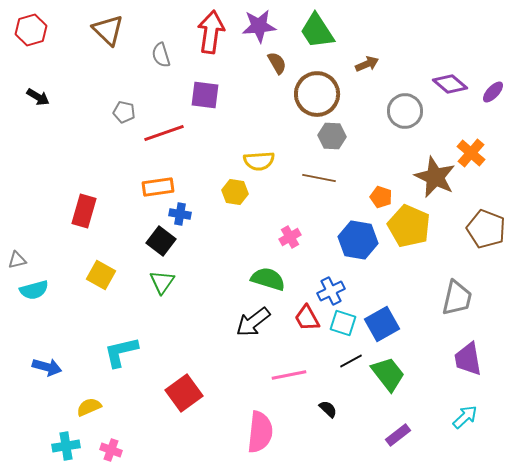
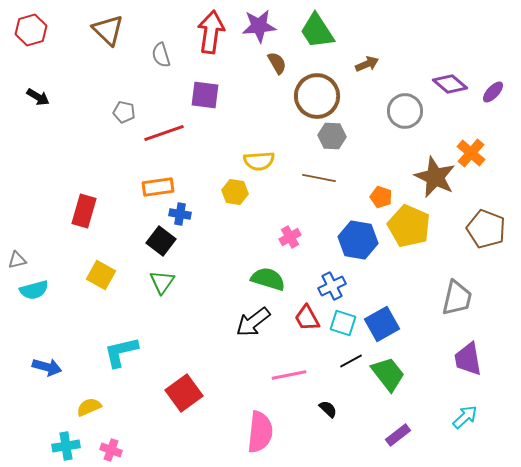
brown circle at (317, 94): moved 2 px down
blue cross at (331, 291): moved 1 px right, 5 px up
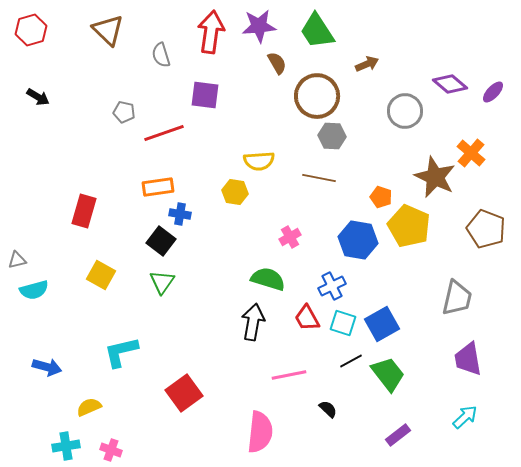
black arrow at (253, 322): rotated 138 degrees clockwise
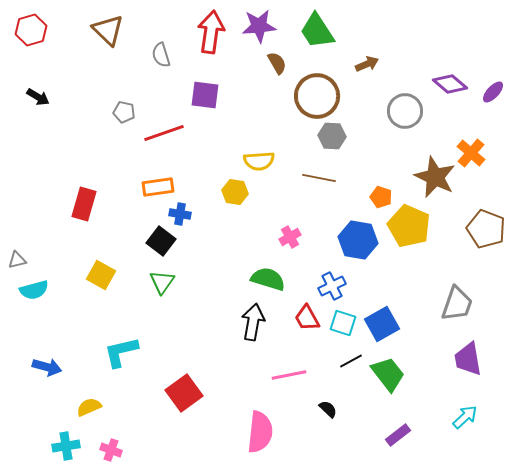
red rectangle at (84, 211): moved 7 px up
gray trapezoid at (457, 298): moved 6 px down; rotated 6 degrees clockwise
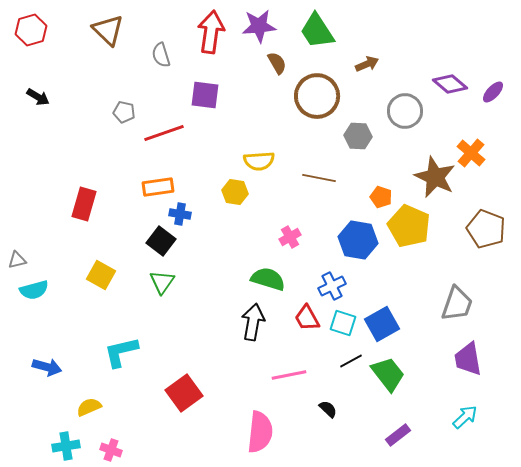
gray hexagon at (332, 136): moved 26 px right
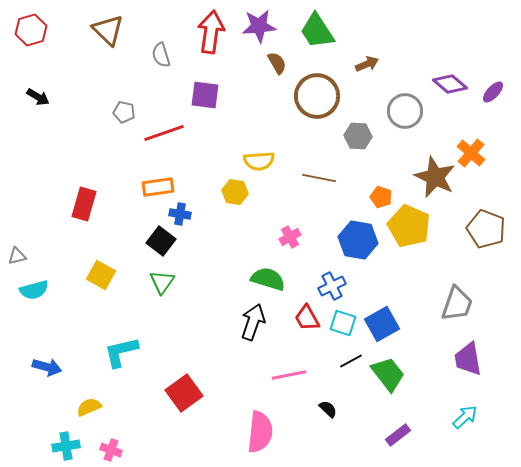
gray triangle at (17, 260): moved 4 px up
black arrow at (253, 322): rotated 9 degrees clockwise
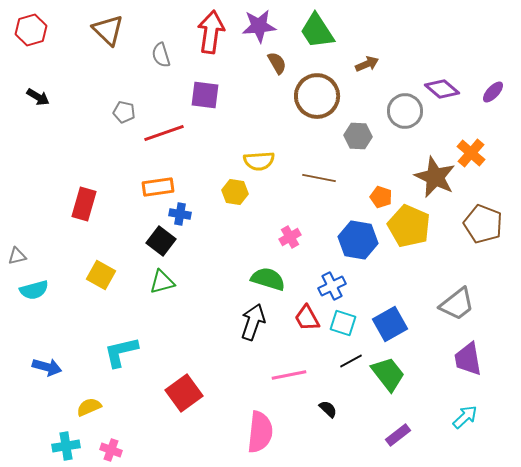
purple diamond at (450, 84): moved 8 px left, 5 px down
brown pentagon at (486, 229): moved 3 px left, 5 px up
green triangle at (162, 282): rotated 40 degrees clockwise
gray trapezoid at (457, 304): rotated 33 degrees clockwise
blue square at (382, 324): moved 8 px right
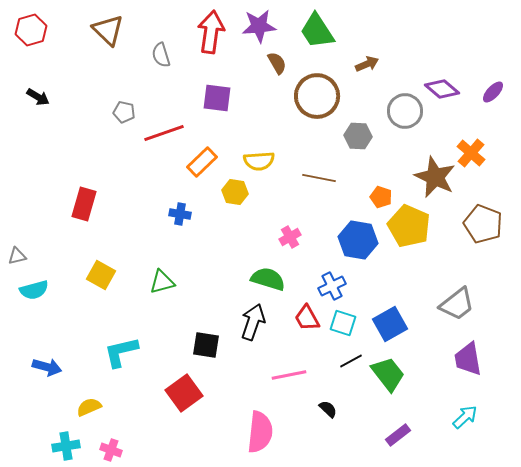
purple square at (205, 95): moved 12 px right, 3 px down
orange rectangle at (158, 187): moved 44 px right, 25 px up; rotated 36 degrees counterclockwise
black square at (161, 241): moved 45 px right, 104 px down; rotated 28 degrees counterclockwise
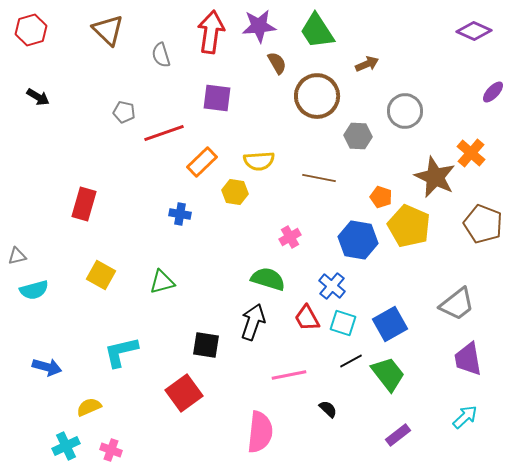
purple diamond at (442, 89): moved 32 px right, 58 px up; rotated 16 degrees counterclockwise
blue cross at (332, 286): rotated 24 degrees counterclockwise
cyan cross at (66, 446): rotated 16 degrees counterclockwise
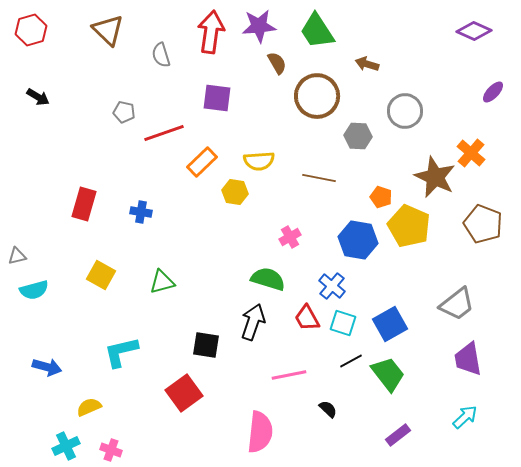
brown arrow at (367, 64): rotated 140 degrees counterclockwise
blue cross at (180, 214): moved 39 px left, 2 px up
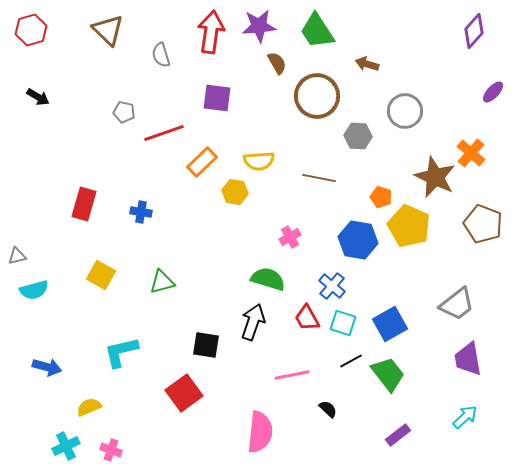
purple diamond at (474, 31): rotated 72 degrees counterclockwise
pink line at (289, 375): moved 3 px right
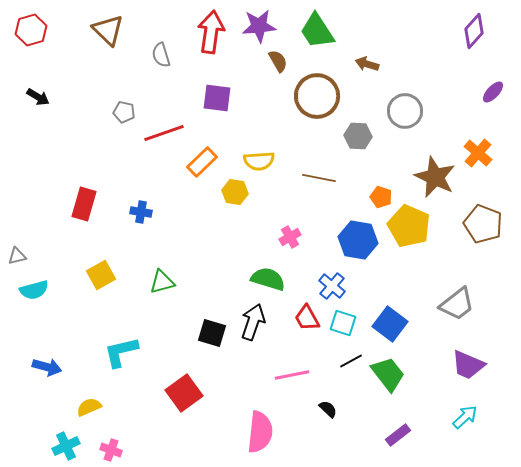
brown semicircle at (277, 63): moved 1 px right, 2 px up
orange cross at (471, 153): moved 7 px right
yellow square at (101, 275): rotated 32 degrees clockwise
blue square at (390, 324): rotated 24 degrees counterclockwise
black square at (206, 345): moved 6 px right, 12 px up; rotated 8 degrees clockwise
purple trapezoid at (468, 359): moved 6 px down; rotated 57 degrees counterclockwise
